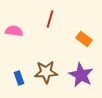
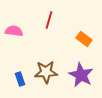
red line: moved 1 px left, 1 px down
blue rectangle: moved 1 px right, 1 px down
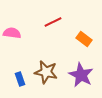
red line: moved 4 px right, 2 px down; rotated 48 degrees clockwise
pink semicircle: moved 2 px left, 2 px down
brown star: rotated 15 degrees clockwise
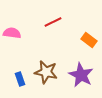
orange rectangle: moved 5 px right, 1 px down
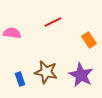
orange rectangle: rotated 21 degrees clockwise
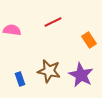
pink semicircle: moved 3 px up
brown star: moved 3 px right, 1 px up
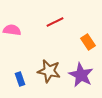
red line: moved 2 px right
orange rectangle: moved 1 px left, 2 px down
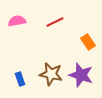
pink semicircle: moved 5 px right, 9 px up; rotated 18 degrees counterclockwise
brown star: moved 2 px right, 3 px down
purple star: rotated 10 degrees counterclockwise
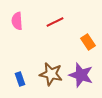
pink semicircle: rotated 84 degrees counterclockwise
